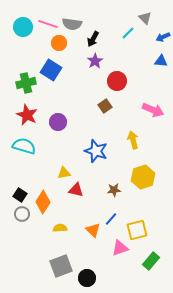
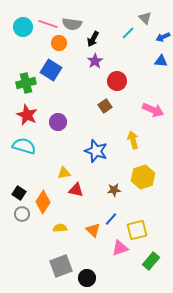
black square: moved 1 px left, 2 px up
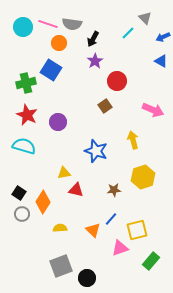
blue triangle: rotated 24 degrees clockwise
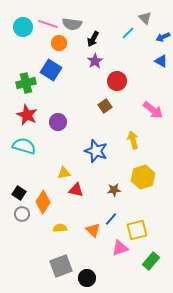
pink arrow: rotated 15 degrees clockwise
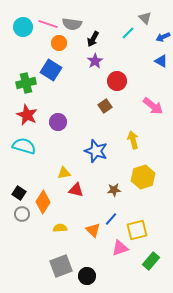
pink arrow: moved 4 px up
black circle: moved 2 px up
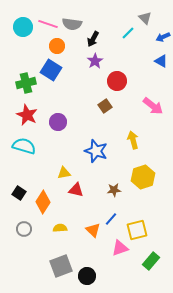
orange circle: moved 2 px left, 3 px down
gray circle: moved 2 px right, 15 px down
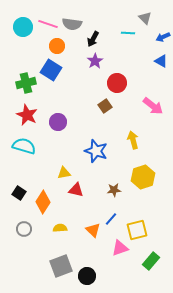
cyan line: rotated 48 degrees clockwise
red circle: moved 2 px down
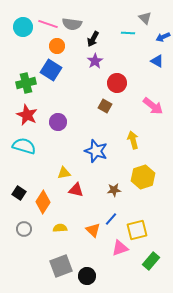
blue triangle: moved 4 px left
brown square: rotated 24 degrees counterclockwise
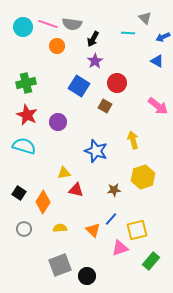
blue square: moved 28 px right, 16 px down
pink arrow: moved 5 px right
gray square: moved 1 px left, 1 px up
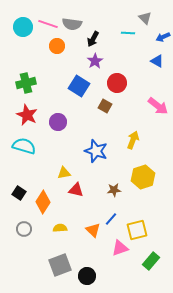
yellow arrow: rotated 36 degrees clockwise
